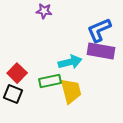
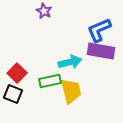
purple star: rotated 21 degrees clockwise
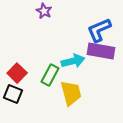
cyan arrow: moved 3 px right, 1 px up
green rectangle: moved 6 px up; rotated 50 degrees counterclockwise
yellow trapezoid: moved 2 px down
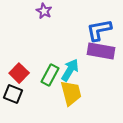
blue L-shape: rotated 12 degrees clockwise
cyan arrow: moved 3 px left, 9 px down; rotated 45 degrees counterclockwise
red square: moved 2 px right
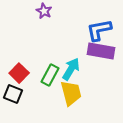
cyan arrow: moved 1 px right, 1 px up
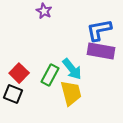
cyan arrow: moved 1 px right; rotated 110 degrees clockwise
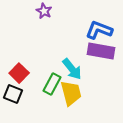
blue L-shape: rotated 32 degrees clockwise
green rectangle: moved 2 px right, 9 px down
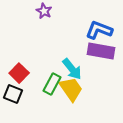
yellow trapezoid: moved 4 px up; rotated 20 degrees counterclockwise
